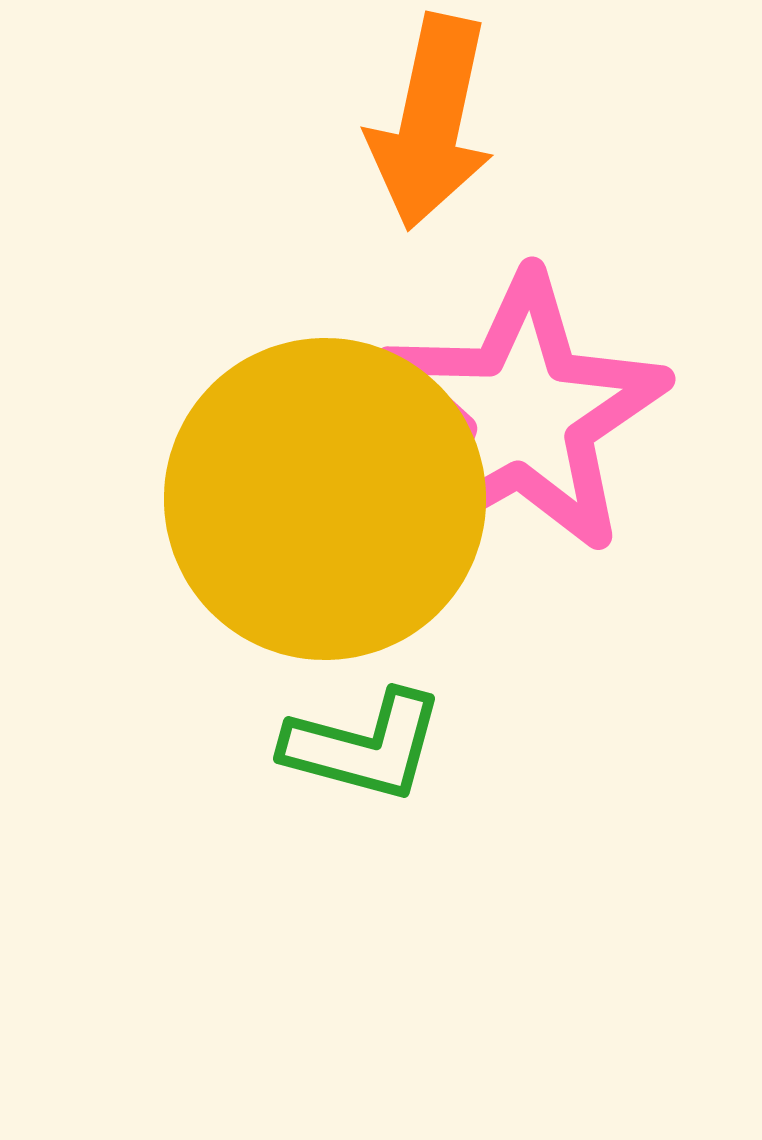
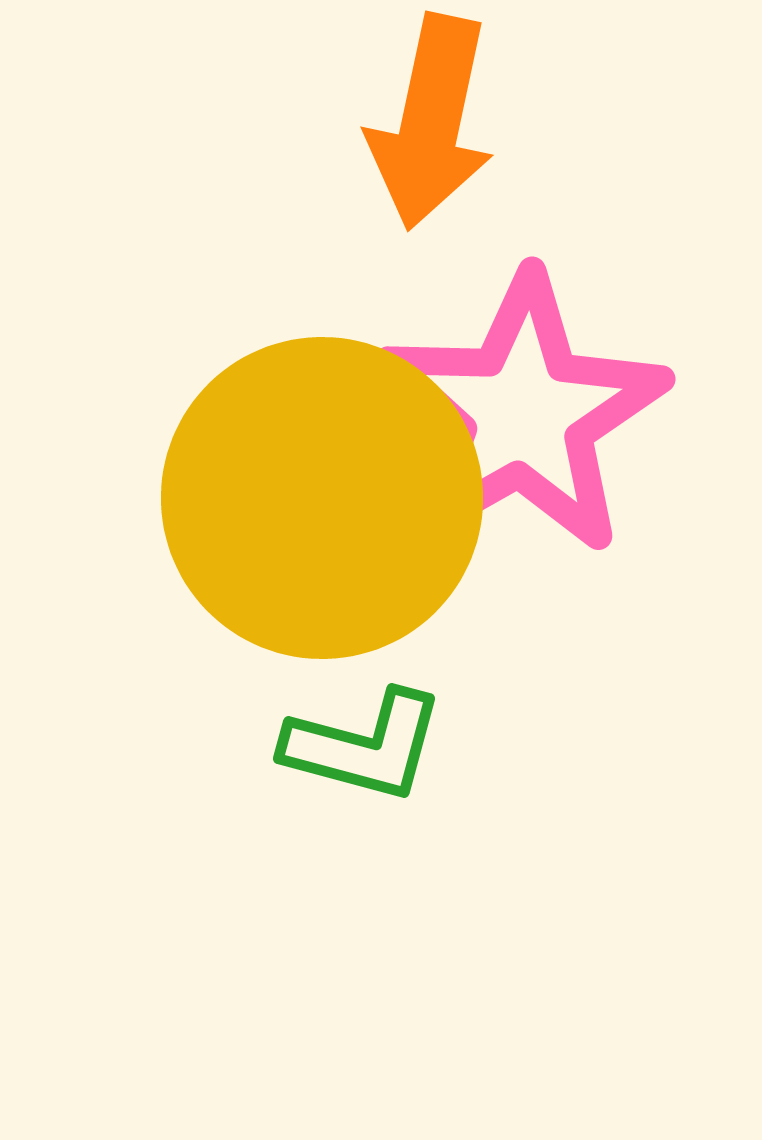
yellow circle: moved 3 px left, 1 px up
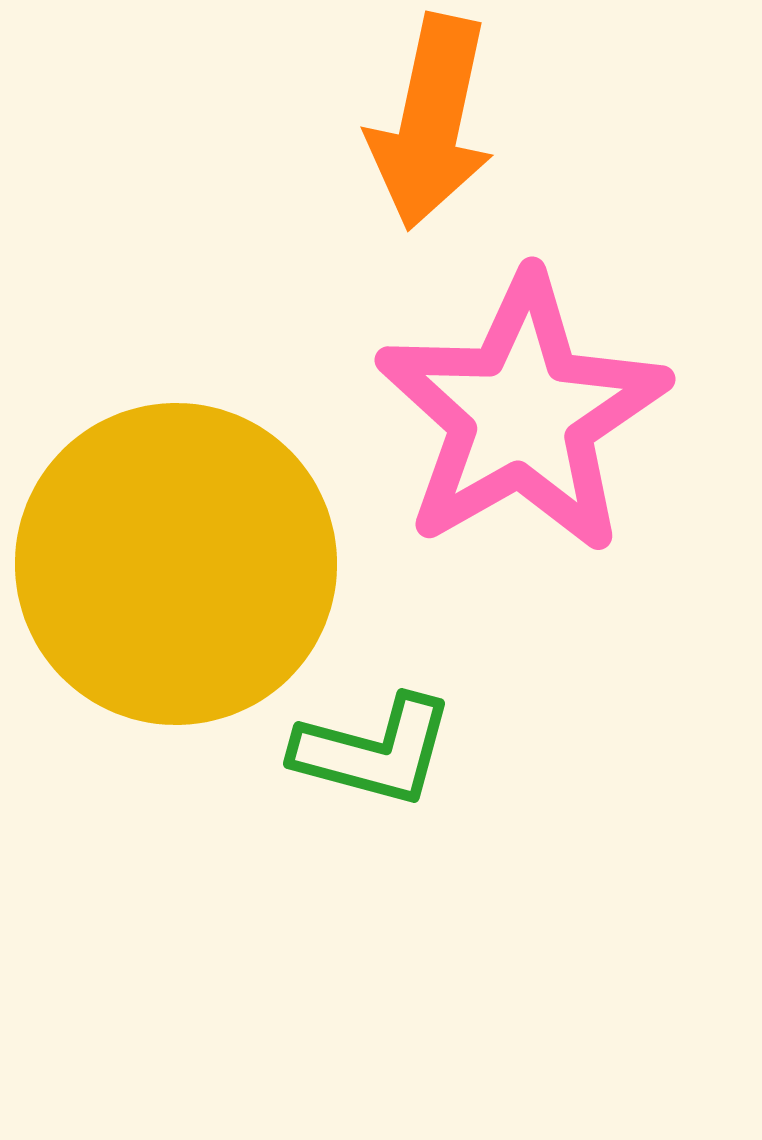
yellow circle: moved 146 px left, 66 px down
green L-shape: moved 10 px right, 5 px down
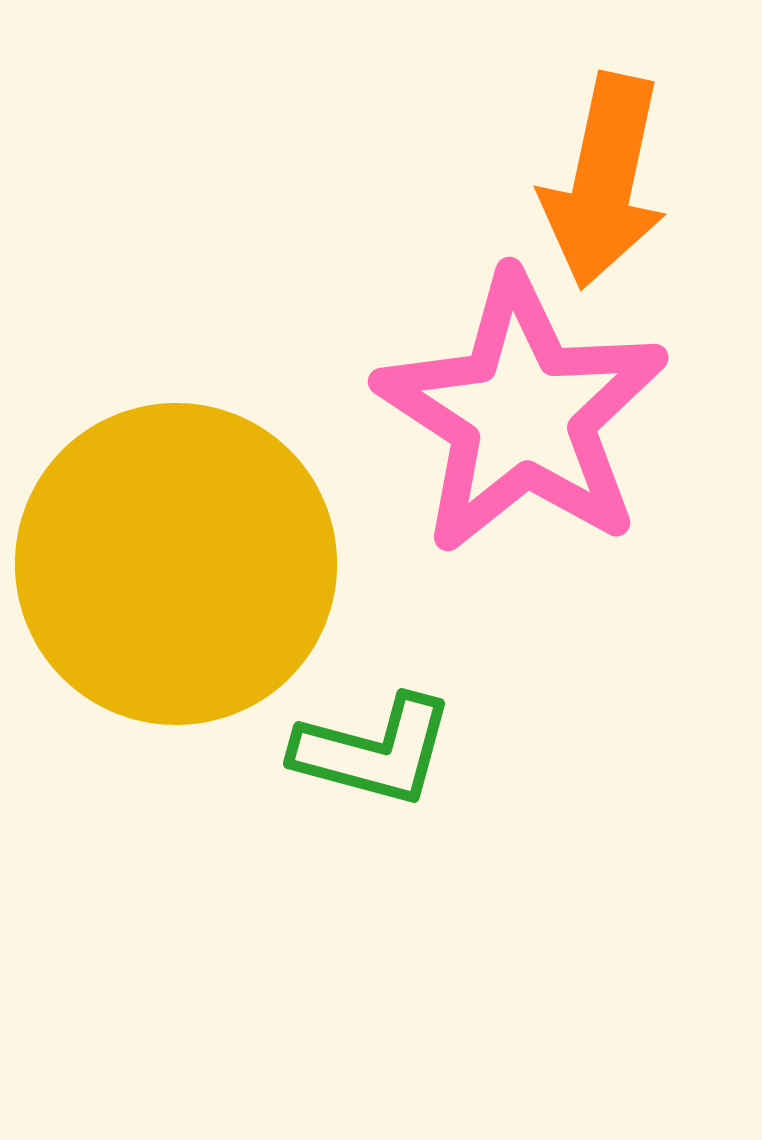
orange arrow: moved 173 px right, 59 px down
pink star: rotated 9 degrees counterclockwise
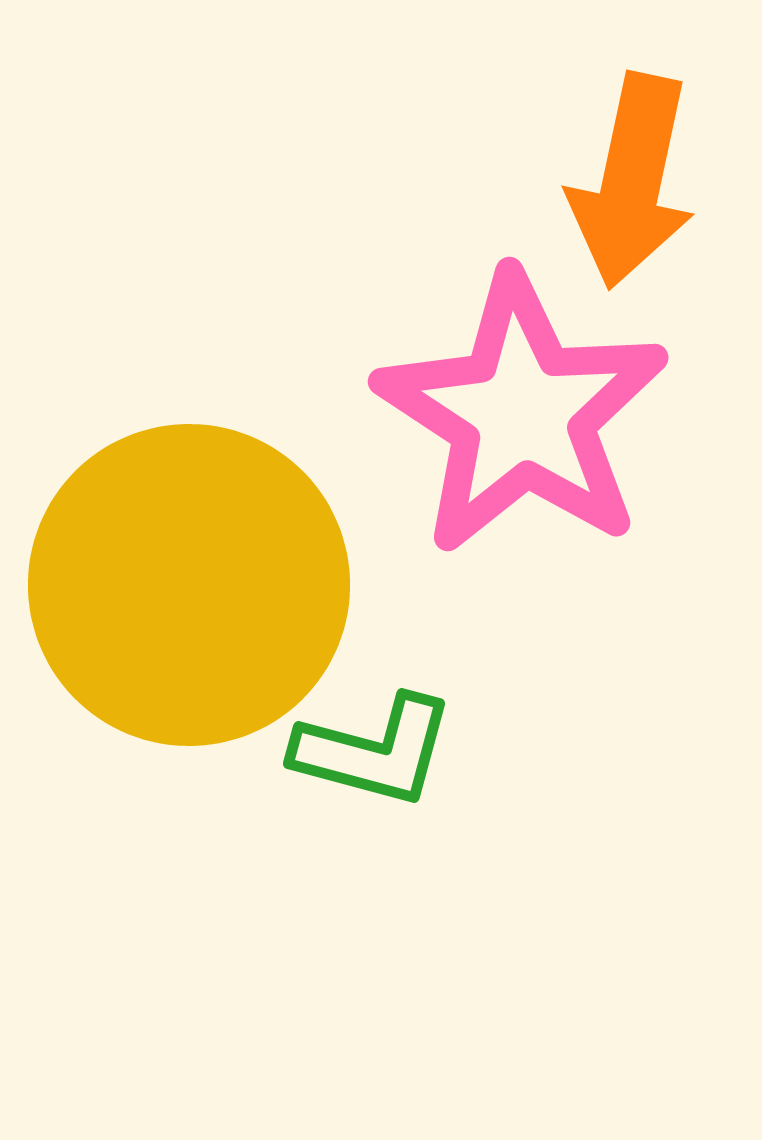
orange arrow: moved 28 px right
yellow circle: moved 13 px right, 21 px down
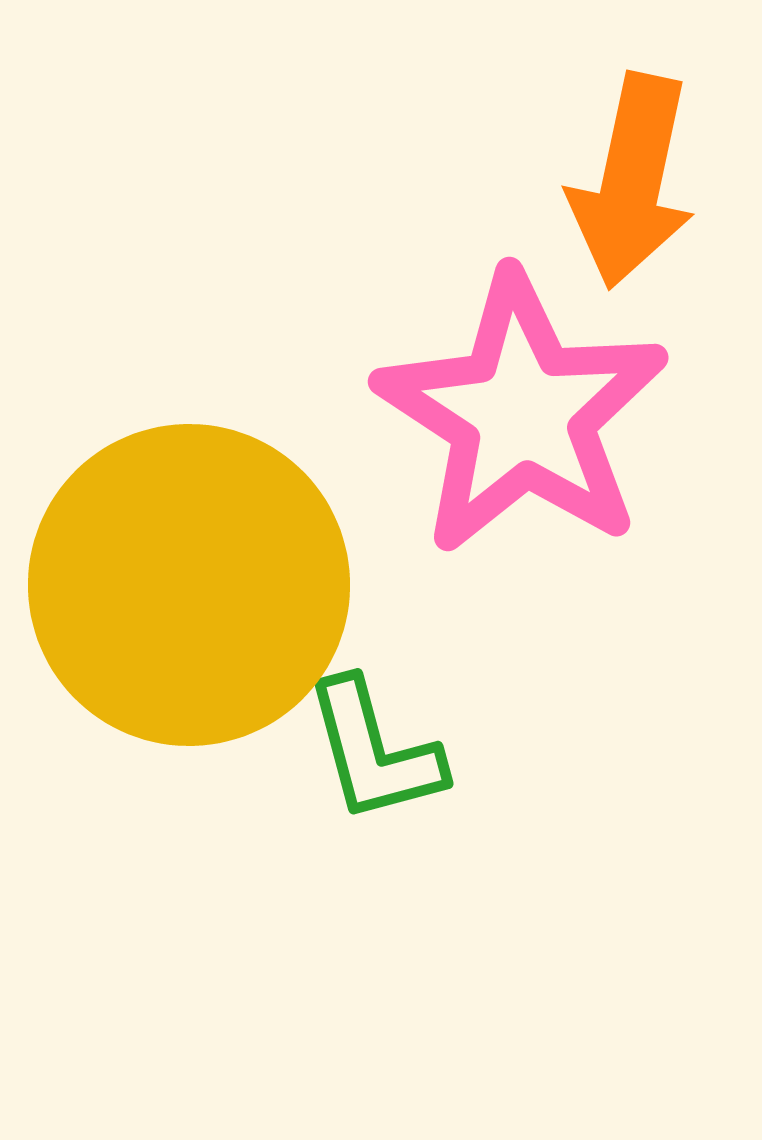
green L-shape: rotated 60 degrees clockwise
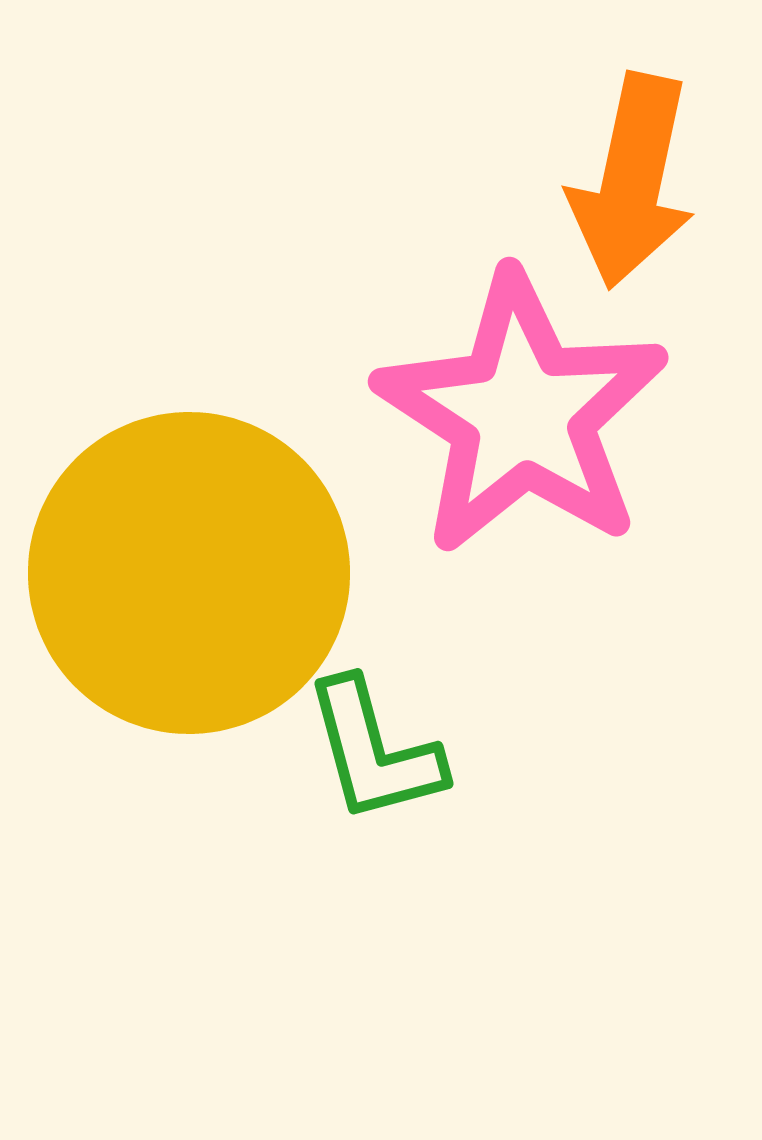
yellow circle: moved 12 px up
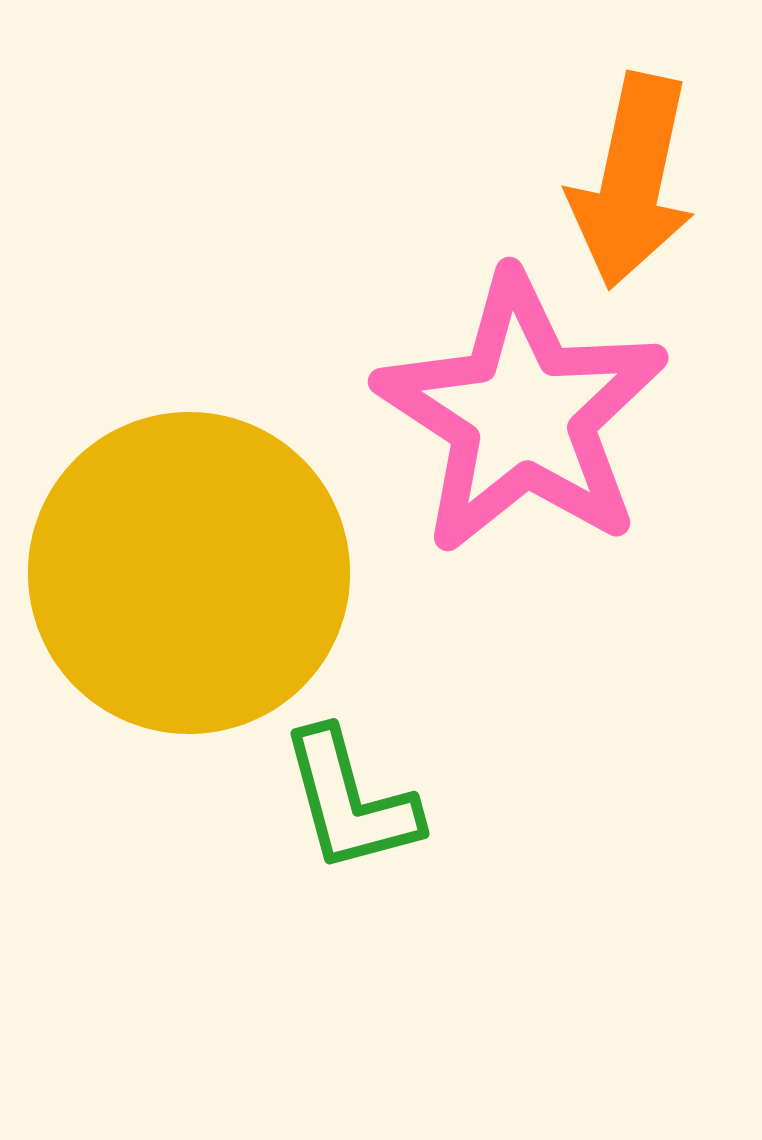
green L-shape: moved 24 px left, 50 px down
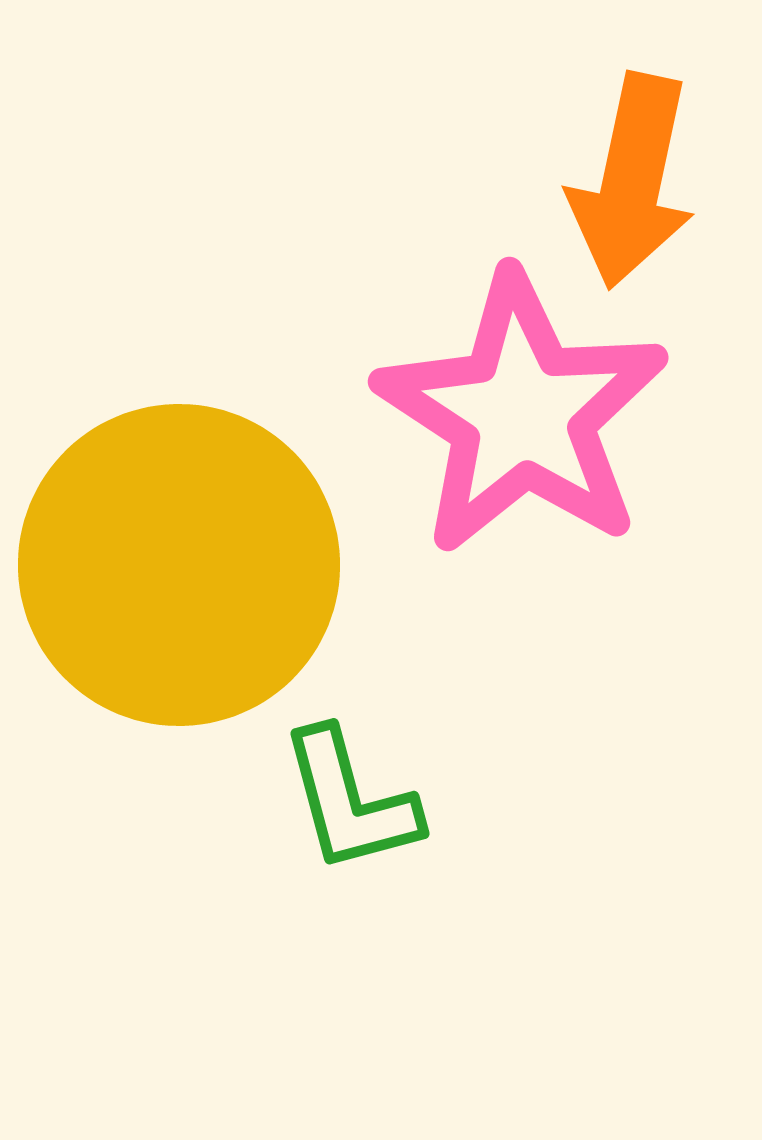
yellow circle: moved 10 px left, 8 px up
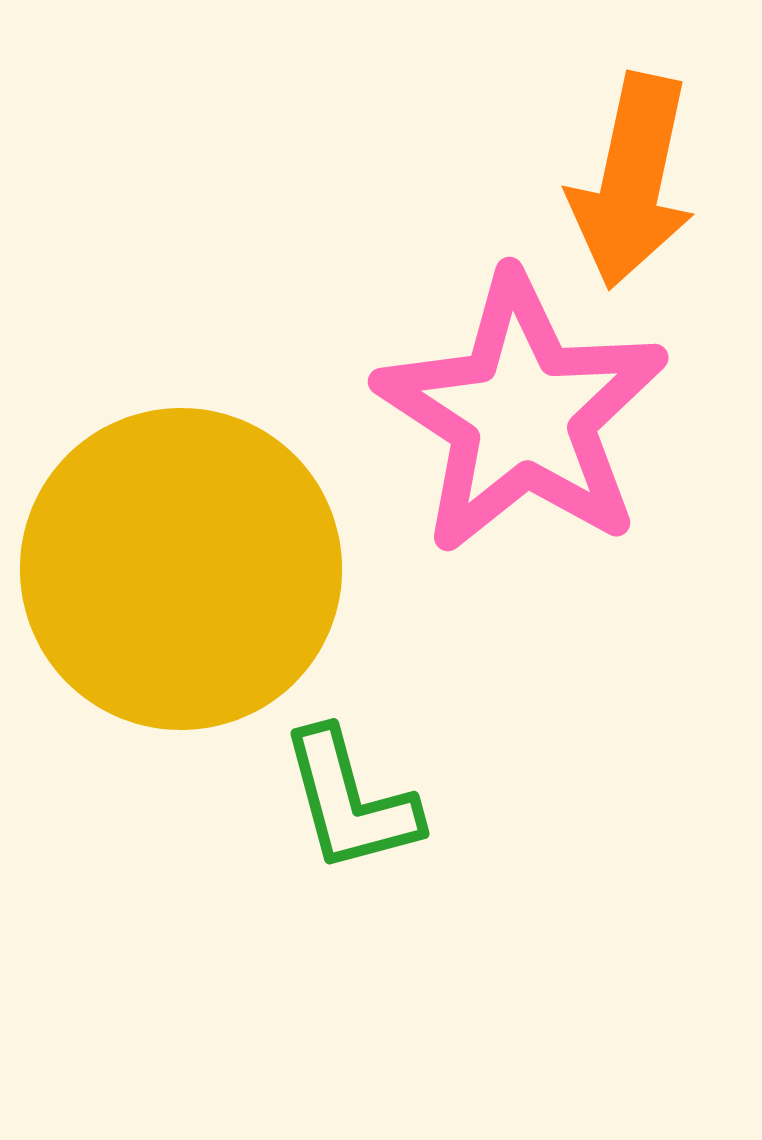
yellow circle: moved 2 px right, 4 px down
